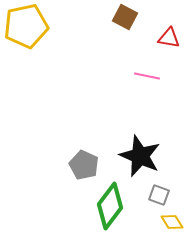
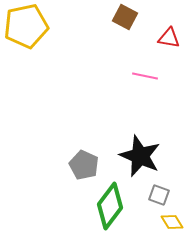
pink line: moved 2 px left
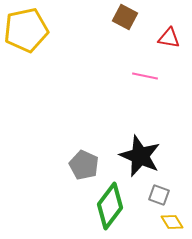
yellow pentagon: moved 4 px down
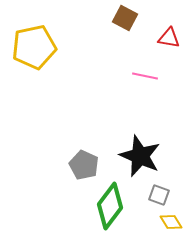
brown square: moved 1 px down
yellow pentagon: moved 8 px right, 17 px down
yellow diamond: moved 1 px left
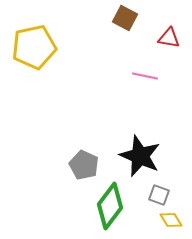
yellow diamond: moved 2 px up
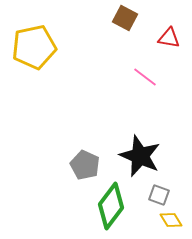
pink line: moved 1 px down; rotated 25 degrees clockwise
gray pentagon: moved 1 px right
green diamond: moved 1 px right
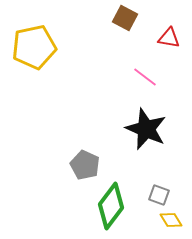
black star: moved 6 px right, 27 px up
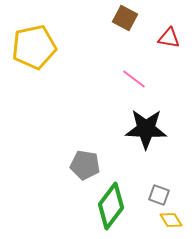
pink line: moved 11 px left, 2 px down
black star: rotated 21 degrees counterclockwise
gray pentagon: rotated 16 degrees counterclockwise
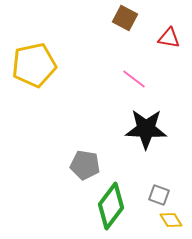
yellow pentagon: moved 18 px down
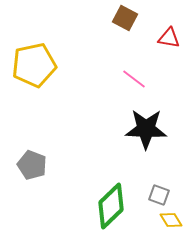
gray pentagon: moved 53 px left; rotated 12 degrees clockwise
green diamond: rotated 9 degrees clockwise
